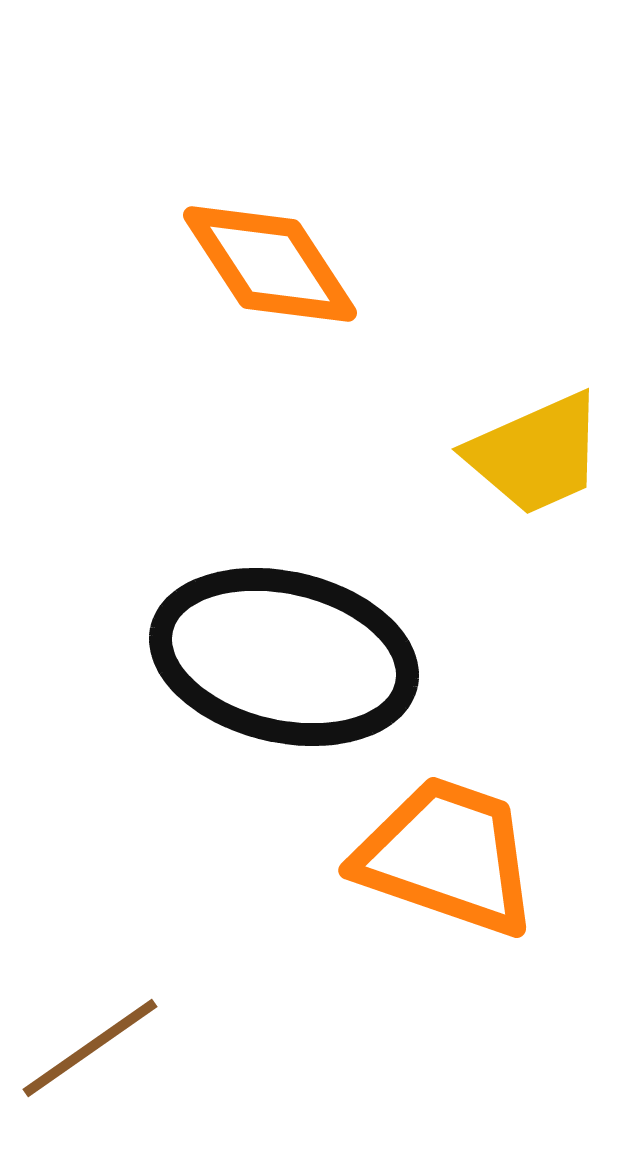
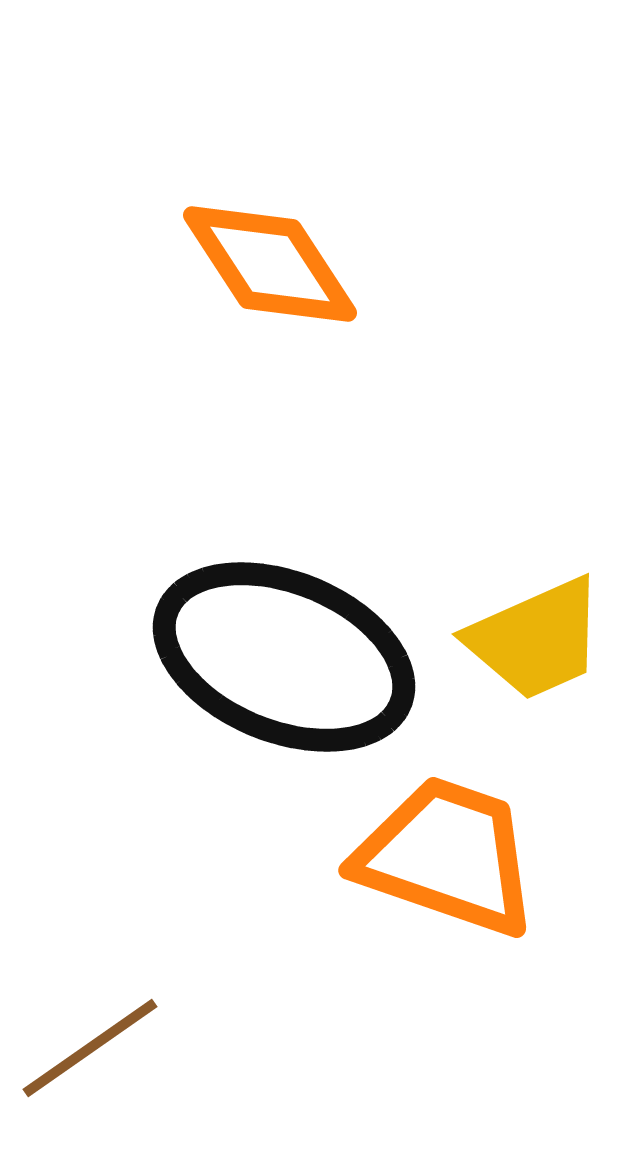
yellow trapezoid: moved 185 px down
black ellipse: rotated 9 degrees clockwise
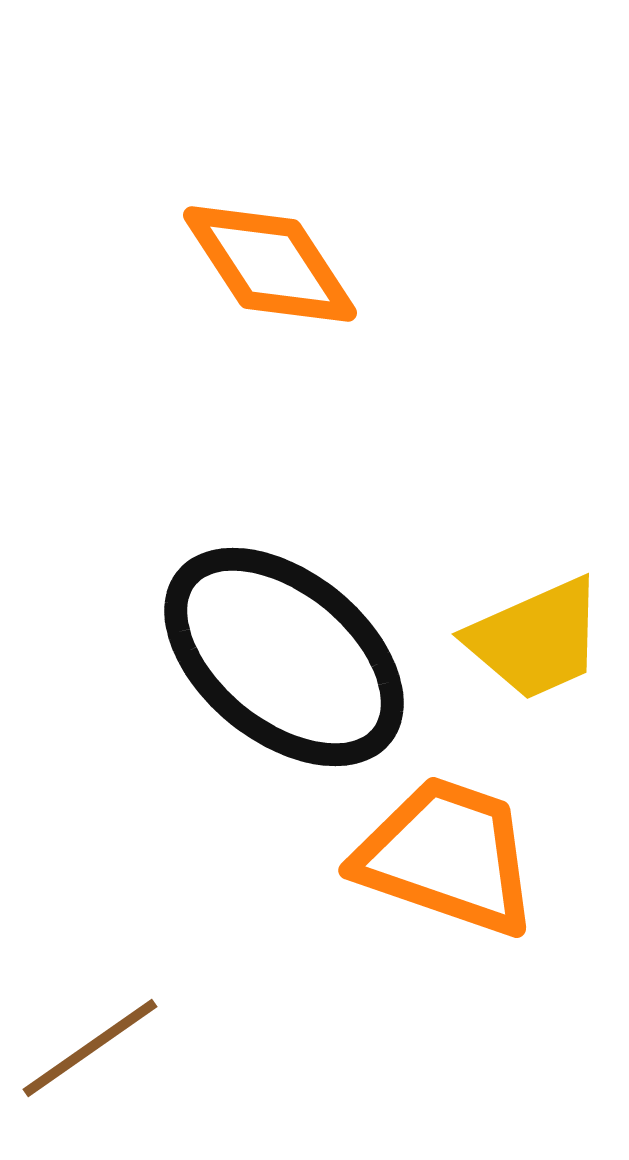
black ellipse: rotated 17 degrees clockwise
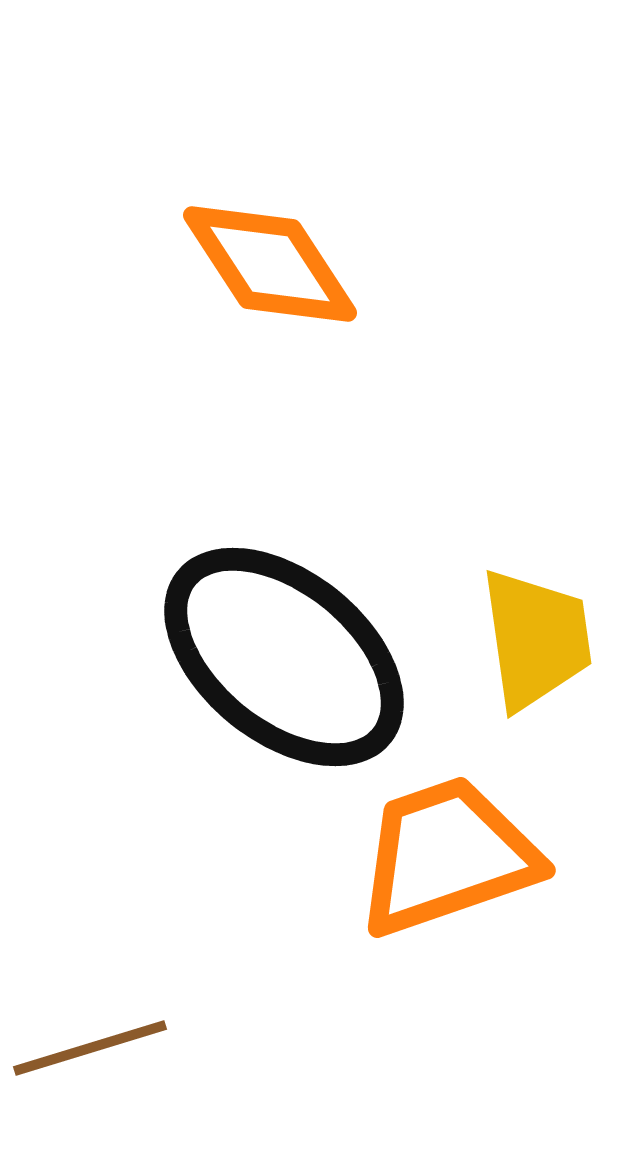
yellow trapezoid: rotated 74 degrees counterclockwise
orange trapezoid: rotated 38 degrees counterclockwise
brown line: rotated 18 degrees clockwise
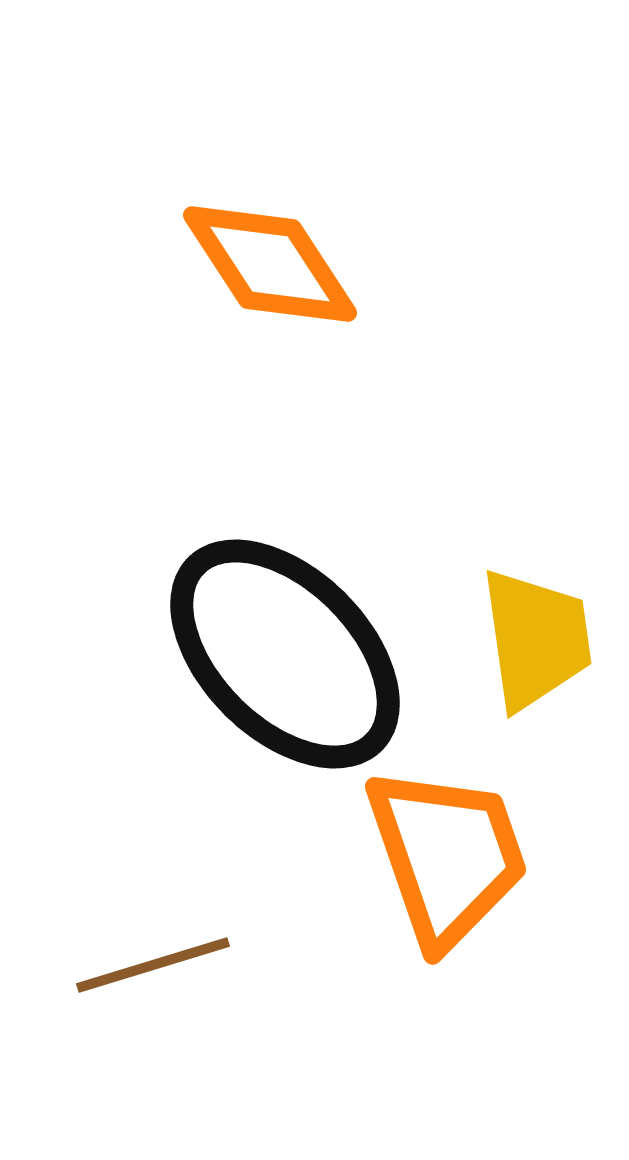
black ellipse: moved 1 px right, 3 px up; rotated 6 degrees clockwise
orange trapezoid: rotated 90 degrees clockwise
brown line: moved 63 px right, 83 px up
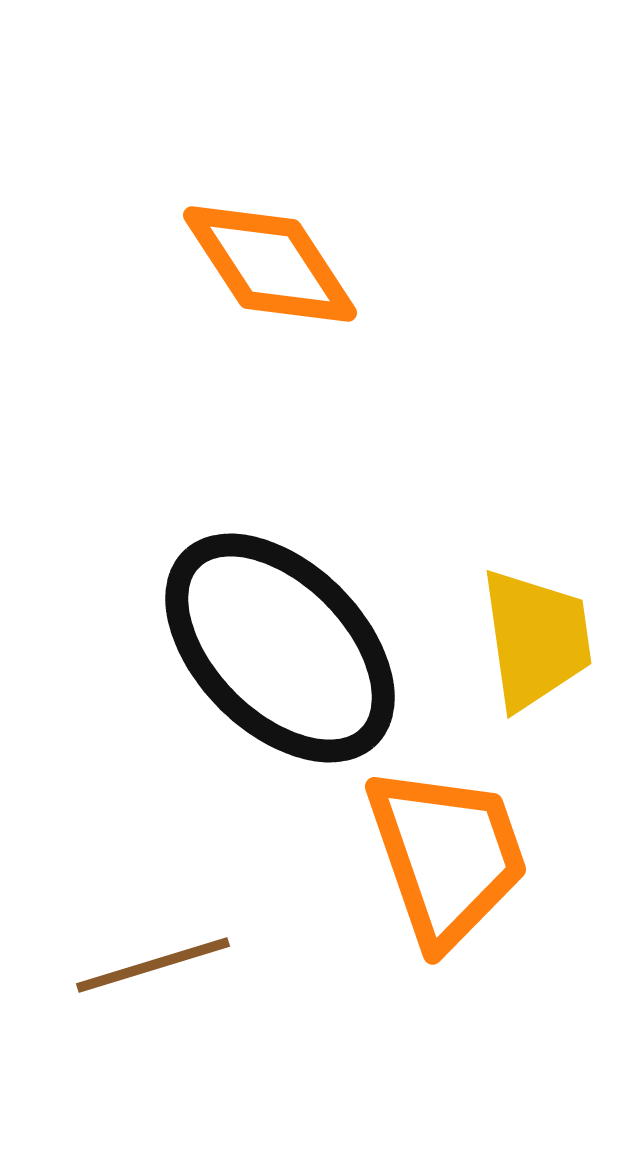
black ellipse: moved 5 px left, 6 px up
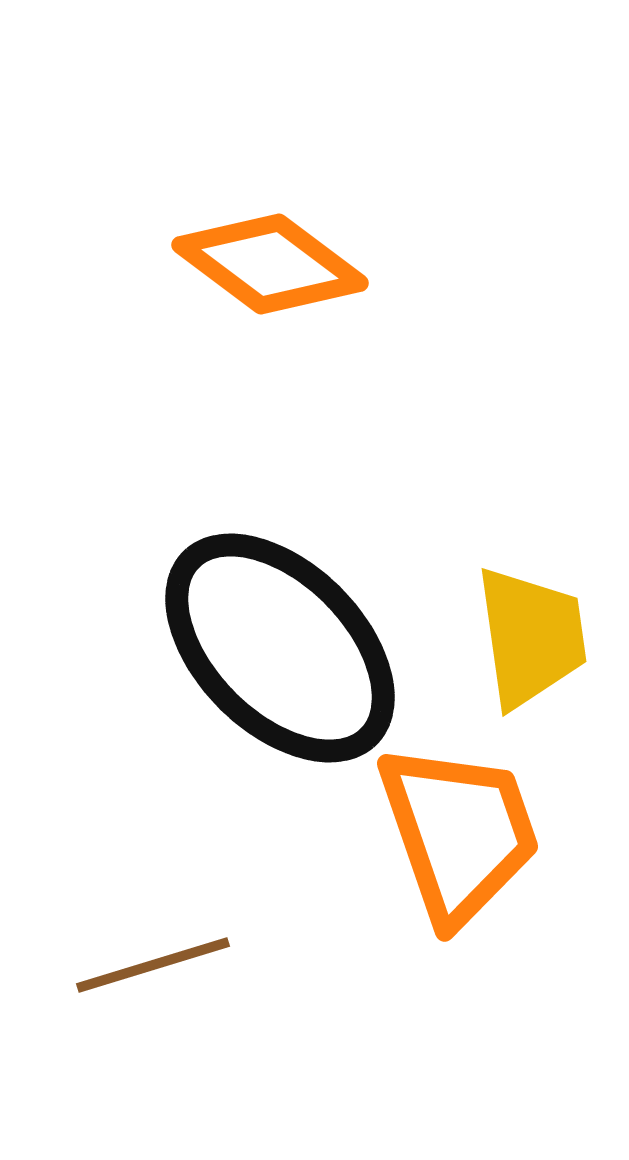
orange diamond: rotated 20 degrees counterclockwise
yellow trapezoid: moved 5 px left, 2 px up
orange trapezoid: moved 12 px right, 23 px up
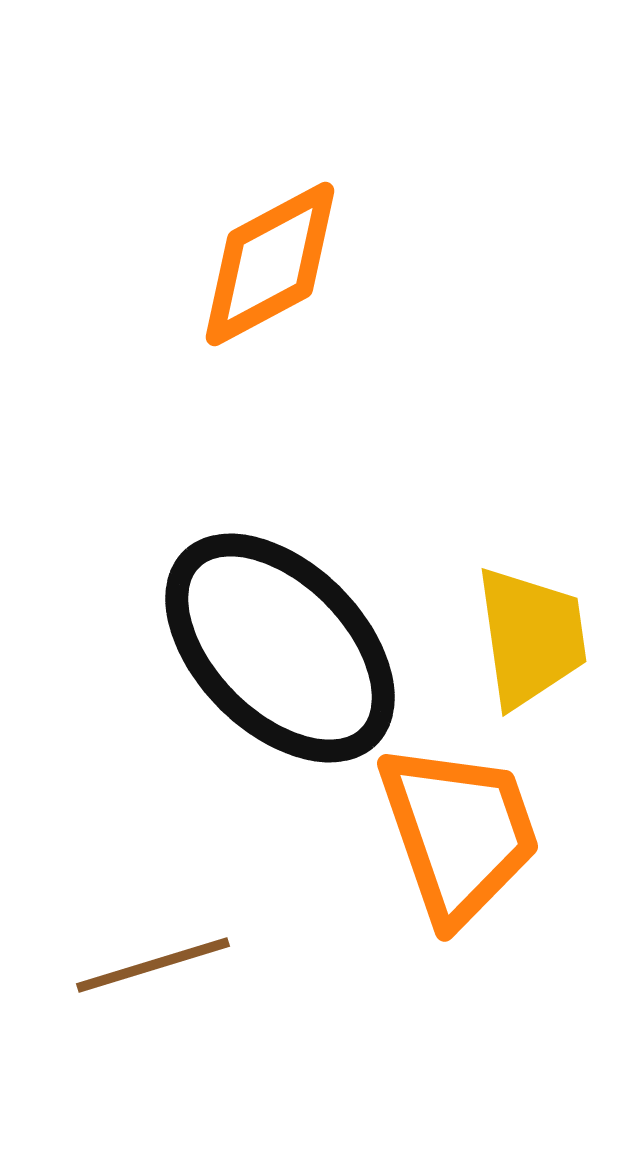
orange diamond: rotated 65 degrees counterclockwise
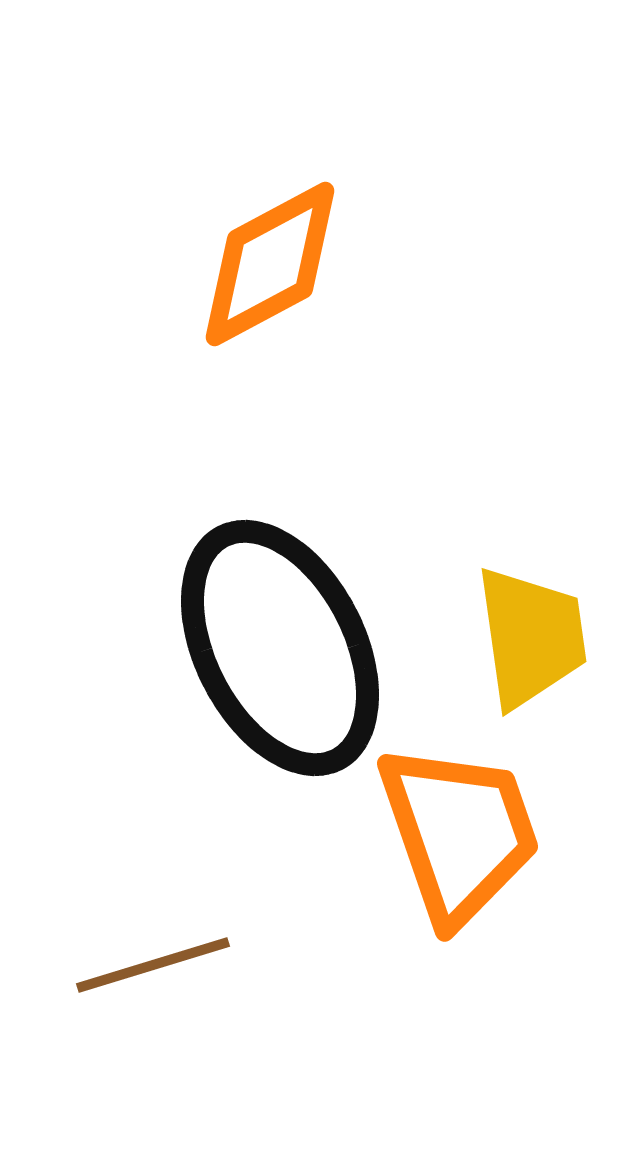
black ellipse: rotated 18 degrees clockwise
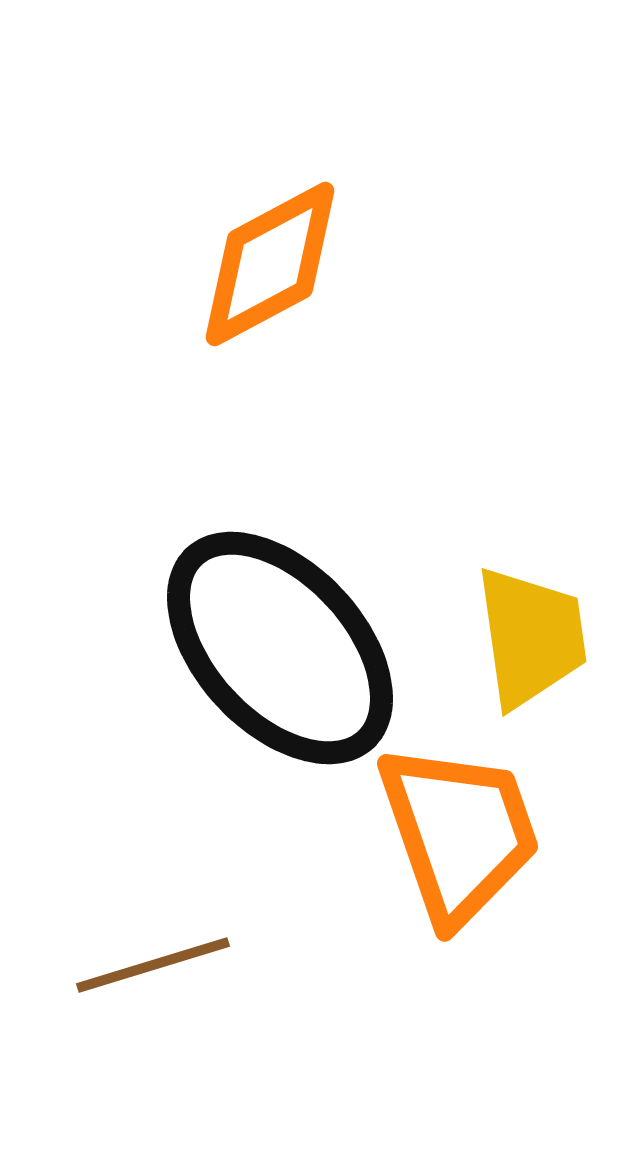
black ellipse: rotated 16 degrees counterclockwise
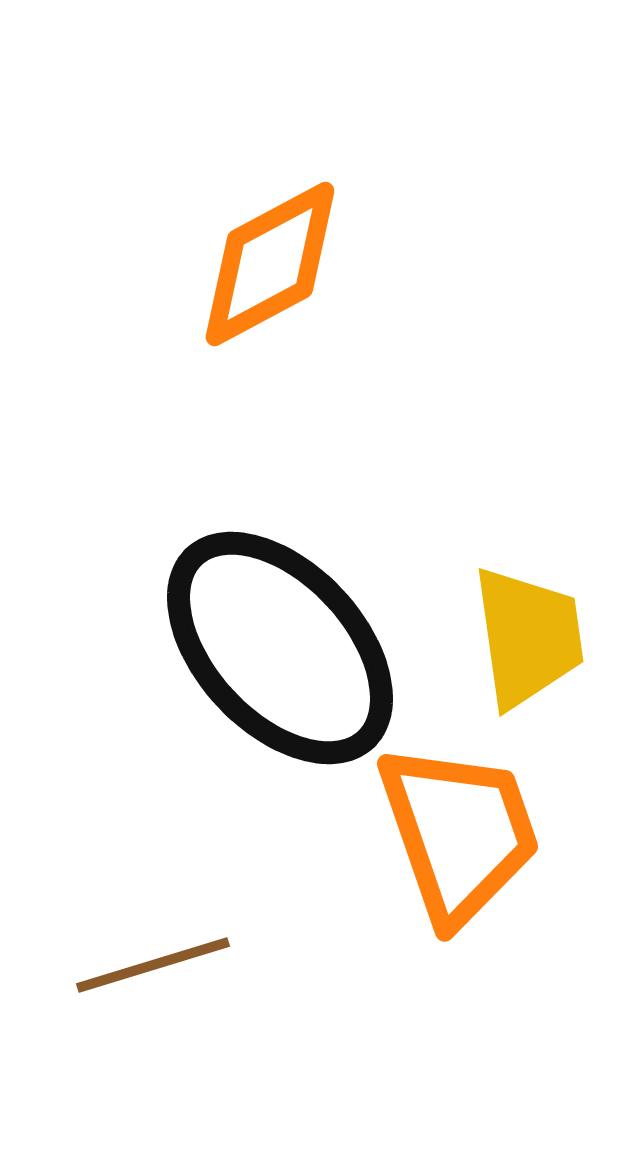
yellow trapezoid: moved 3 px left
